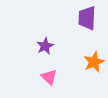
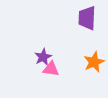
purple star: moved 2 px left, 11 px down
pink triangle: moved 2 px right, 8 px up; rotated 36 degrees counterclockwise
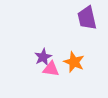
purple trapezoid: rotated 15 degrees counterclockwise
orange star: moved 20 px left; rotated 25 degrees counterclockwise
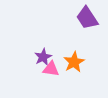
purple trapezoid: rotated 20 degrees counterclockwise
orange star: rotated 20 degrees clockwise
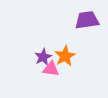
purple trapezoid: moved 2 px down; rotated 115 degrees clockwise
orange star: moved 9 px left, 6 px up
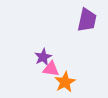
purple trapezoid: rotated 110 degrees clockwise
orange star: moved 26 px down
